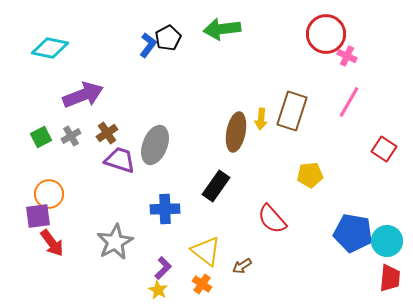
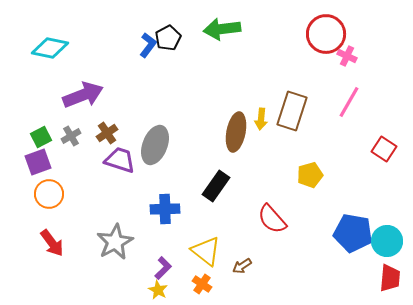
yellow pentagon: rotated 10 degrees counterclockwise
purple square: moved 54 px up; rotated 12 degrees counterclockwise
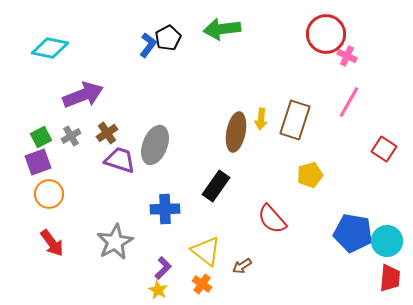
brown rectangle: moved 3 px right, 9 px down
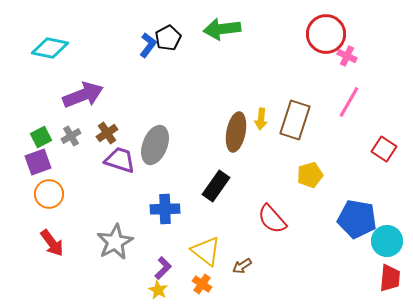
blue pentagon: moved 4 px right, 14 px up
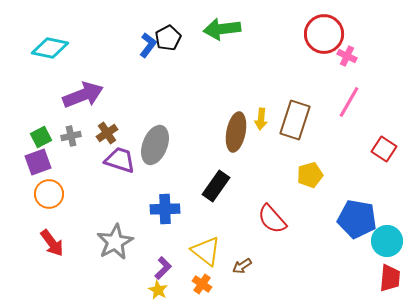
red circle: moved 2 px left
gray cross: rotated 18 degrees clockwise
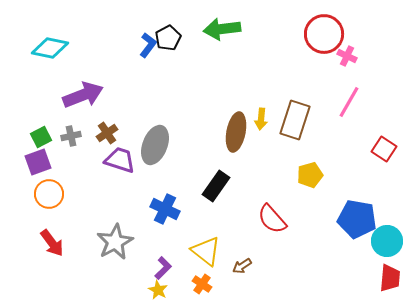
blue cross: rotated 28 degrees clockwise
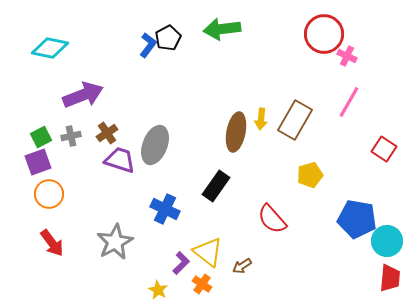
brown rectangle: rotated 12 degrees clockwise
yellow triangle: moved 2 px right, 1 px down
purple L-shape: moved 18 px right, 5 px up
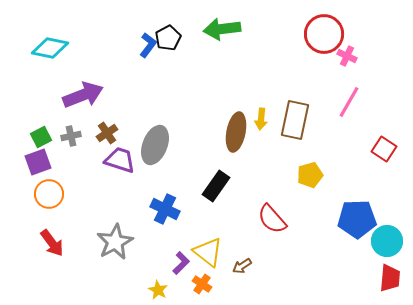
brown rectangle: rotated 18 degrees counterclockwise
blue pentagon: rotated 12 degrees counterclockwise
